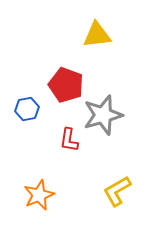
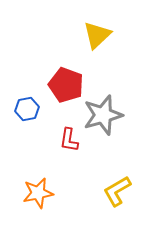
yellow triangle: rotated 36 degrees counterclockwise
orange star: moved 1 px left, 2 px up; rotated 12 degrees clockwise
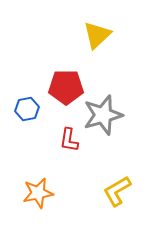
red pentagon: moved 2 px down; rotated 20 degrees counterclockwise
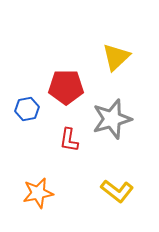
yellow triangle: moved 19 px right, 22 px down
gray star: moved 9 px right, 4 px down
yellow L-shape: rotated 112 degrees counterclockwise
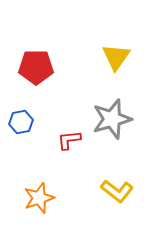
yellow triangle: rotated 12 degrees counterclockwise
red pentagon: moved 30 px left, 20 px up
blue hexagon: moved 6 px left, 13 px down
red L-shape: rotated 75 degrees clockwise
orange star: moved 1 px right, 5 px down; rotated 8 degrees counterclockwise
